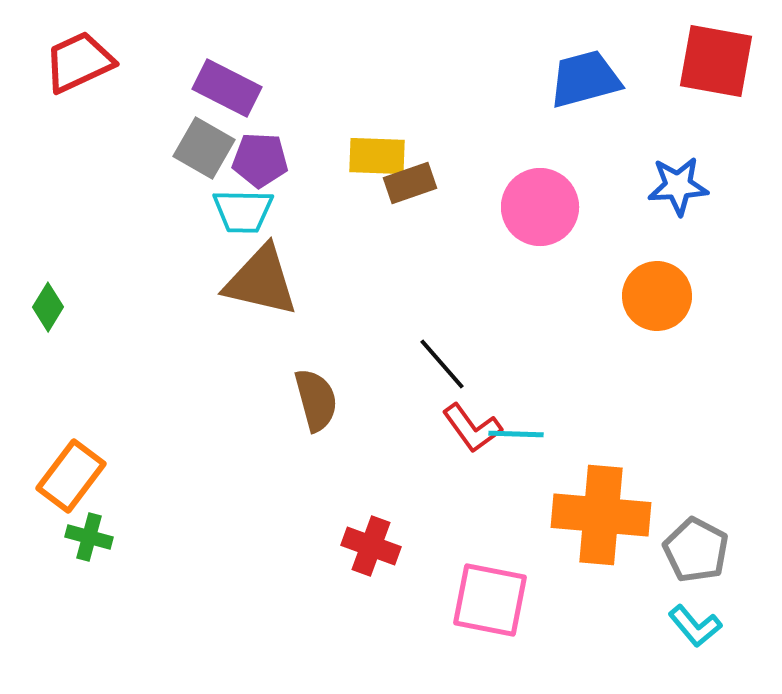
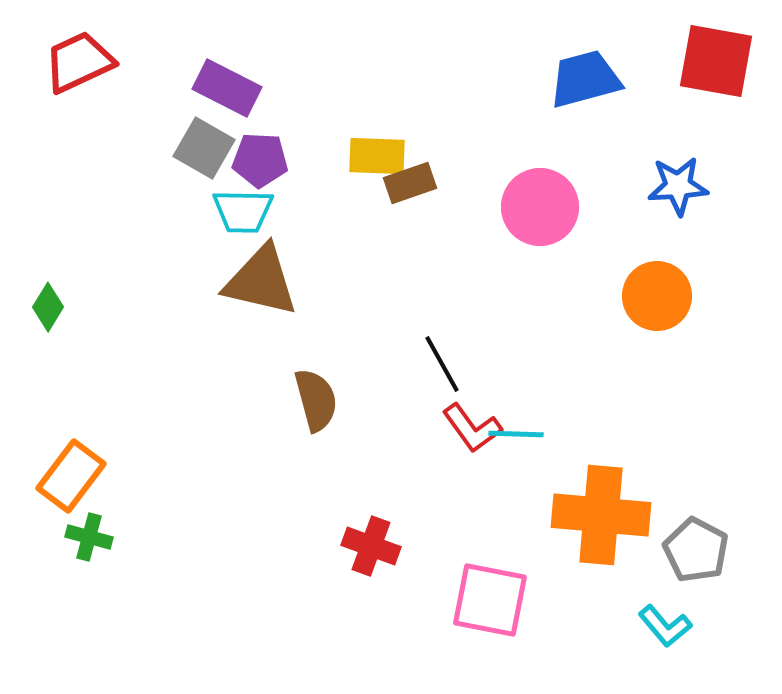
black line: rotated 12 degrees clockwise
cyan L-shape: moved 30 px left
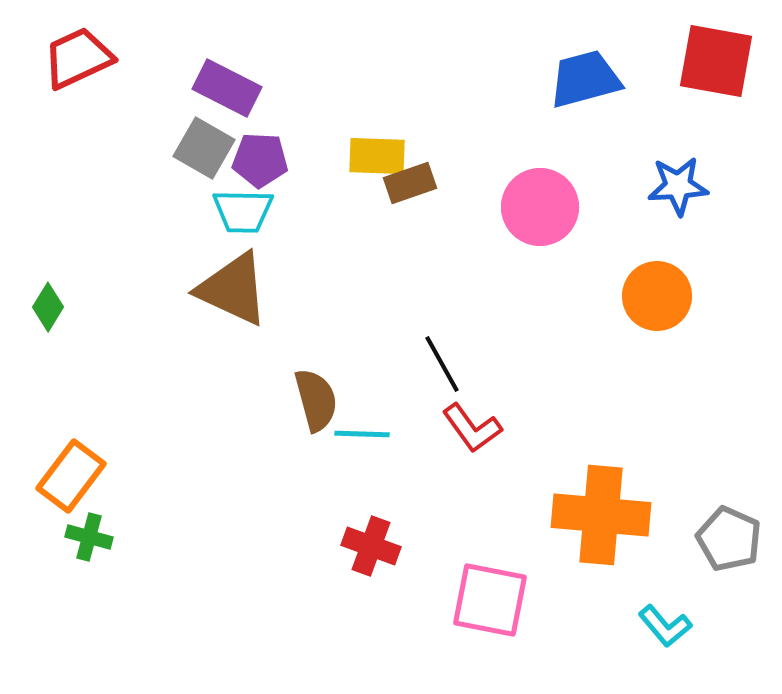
red trapezoid: moved 1 px left, 4 px up
brown triangle: moved 28 px left, 8 px down; rotated 12 degrees clockwise
cyan line: moved 154 px left
gray pentagon: moved 33 px right, 11 px up; rotated 4 degrees counterclockwise
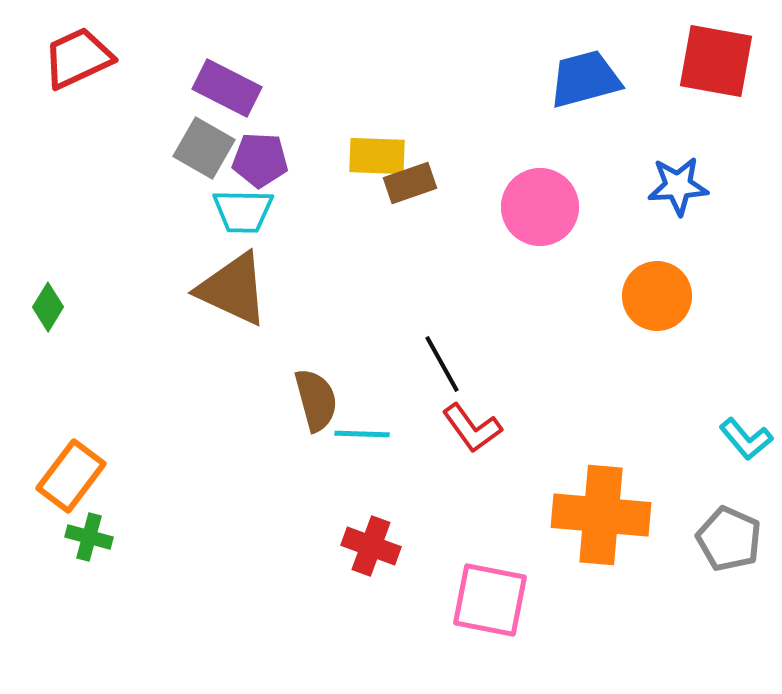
cyan L-shape: moved 81 px right, 187 px up
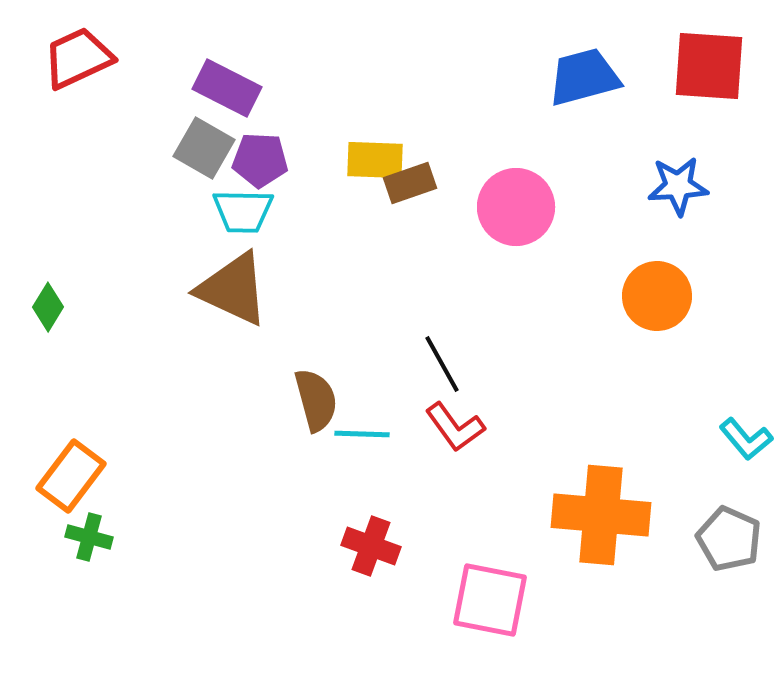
red square: moved 7 px left, 5 px down; rotated 6 degrees counterclockwise
blue trapezoid: moved 1 px left, 2 px up
yellow rectangle: moved 2 px left, 4 px down
pink circle: moved 24 px left
red L-shape: moved 17 px left, 1 px up
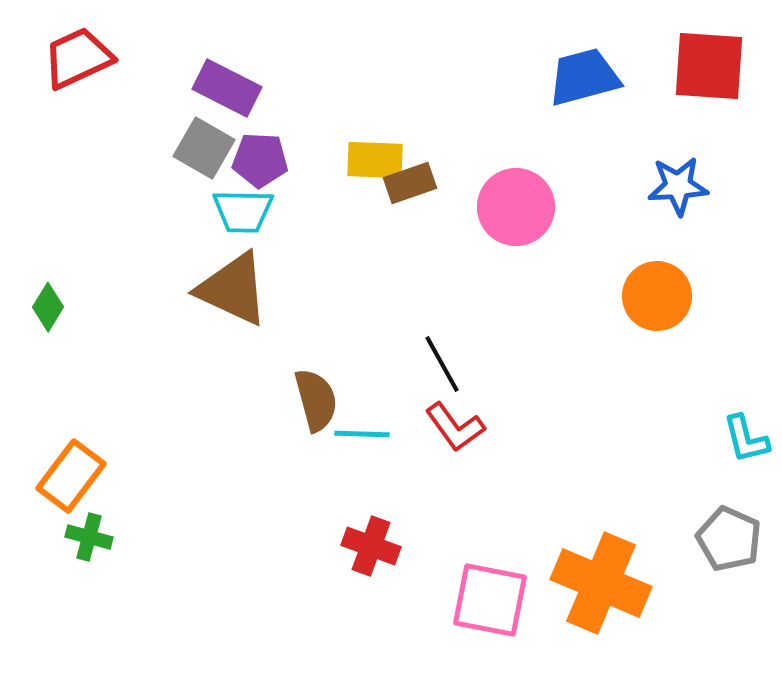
cyan L-shape: rotated 26 degrees clockwise
orange cross: moved 68 px down; rotated 18 degrees clockwise
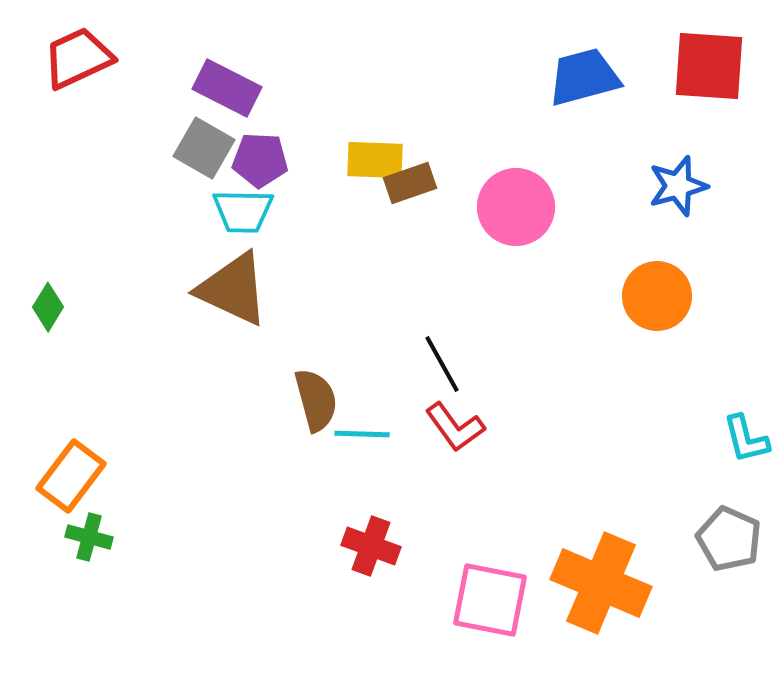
blue star: rotated 12 degrees counterclockwise
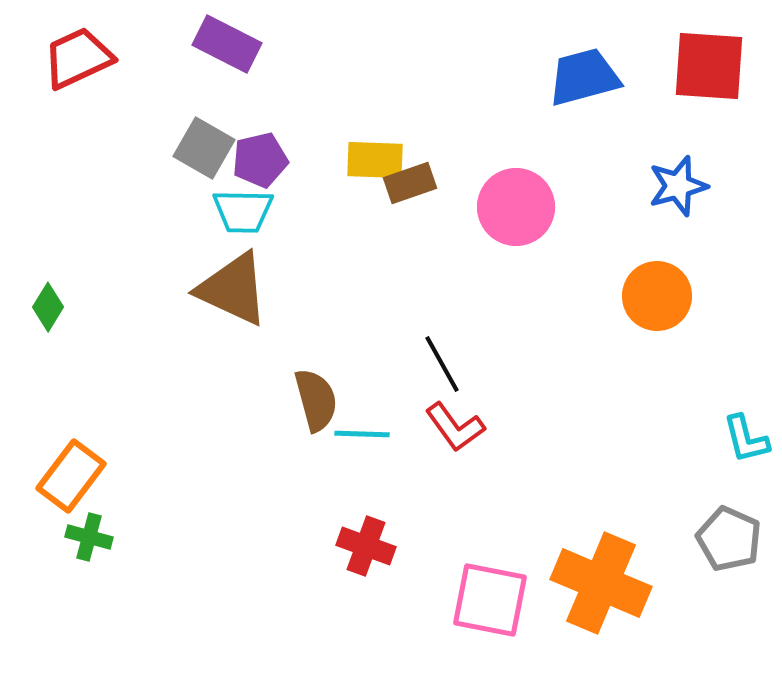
purple rectangle: moved 44 px up
purple pentagon: rotated 16 degrees counterclockwise
red cross: moved 5 px left
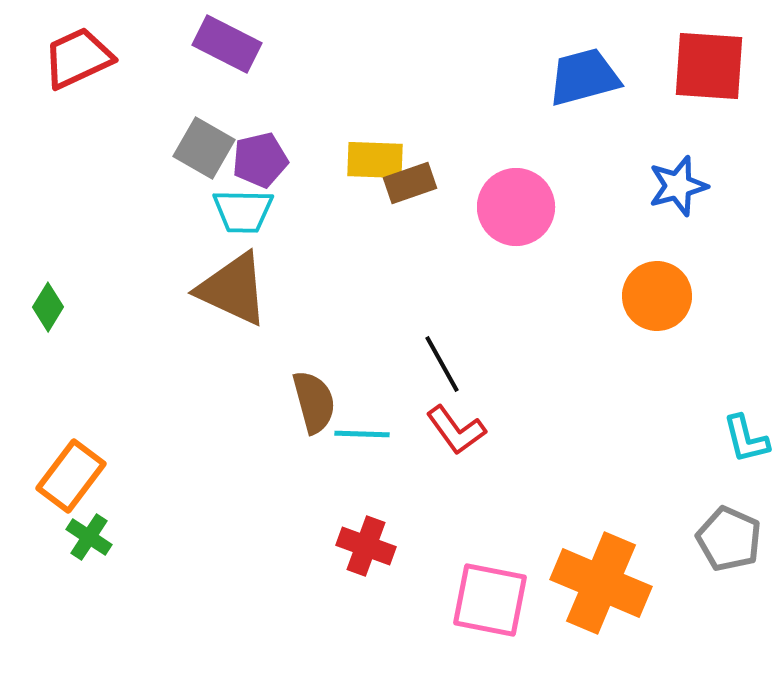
brown semicircle: moved 2 px left, 2 px down
red L-shape: moved 1 px right, 3 px down
green cross: rotated 18 degrees clockwise
